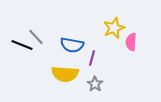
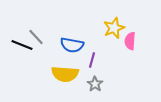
pink semicircle: moved 1 px left, 1 px up
purple line: moved 2 px down
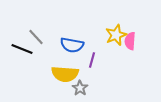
yellow star: moved 2 px right, 7 px down
black line: moved 4 px down
gray star: moved 15 px left, 4 px down
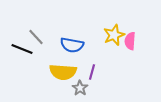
yellow star: moved 2 px left
purple line: moved 12 px down
yellow semicircle: moved 2 px left, 2 px up
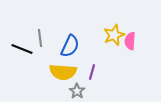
gray line: moved 4 px right, 1 px down; rotated 36 degrees clockwise
blue semicircle: moved 2 px left, 1 px down; rotated 75 degrees counterclockwise
gray star: moved 3 px left, 3 px down
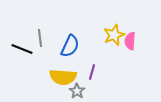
yellow semicircle: moved 5 px down
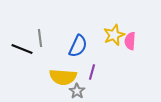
blue semicircle: moved 8 px right
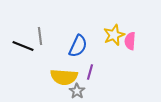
gray line: moved 2 px up
black line: moved 1 px right, 3 px up
purple line: moved 2 px left
yellow semicircle: moved 1 px right
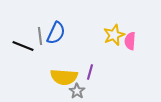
blue semicircle: moved 22 px left, 13 px up
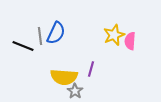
purple line: moved 1 px right, 3 px up
gray star: moved 2 px left
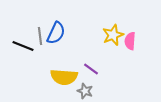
yellow star: moved 1 px left
purple line: rotated 70 degrees counterclockwise
gray star: moved 10 px right; rotated 14 degrees counterclockwise
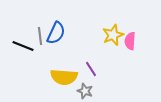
purple line: rotated 21 degrees clockwise
